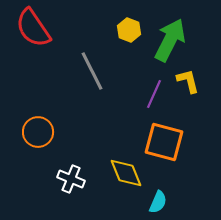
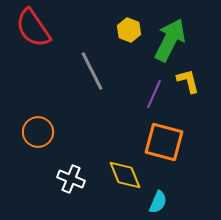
yellow diamond: moved 1 px left, 2 px down
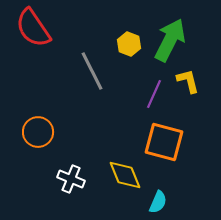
yellow hexagon: moved 14 px down
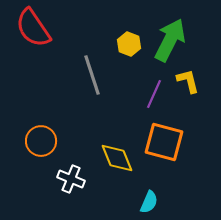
gray line: moved 4 px down; rotated 9 degrees clockwise
orange circle: moved 3 px right, 9 px down
yellow diamond: moved 8 px left, 17 px up
cyan semicircle: moved 9 px left
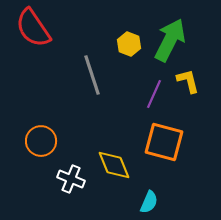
yellow diamond: moved 3 px left, 7 px down
